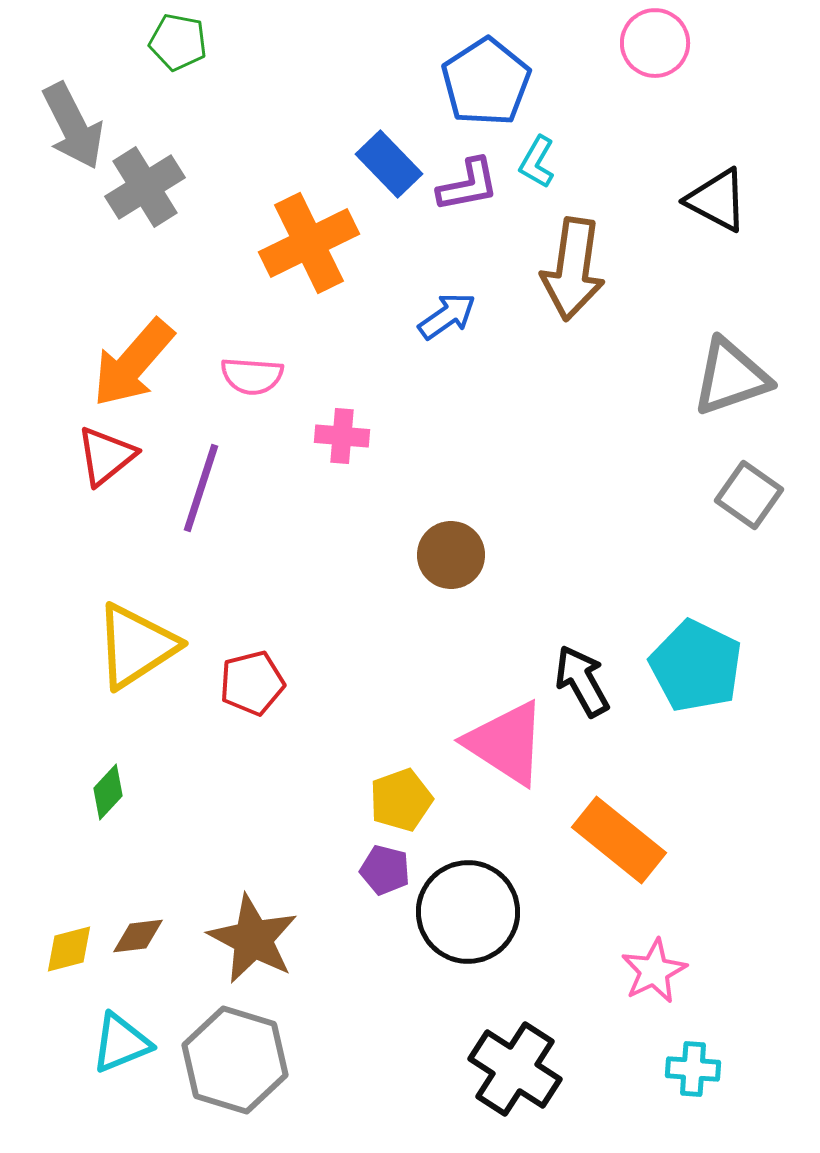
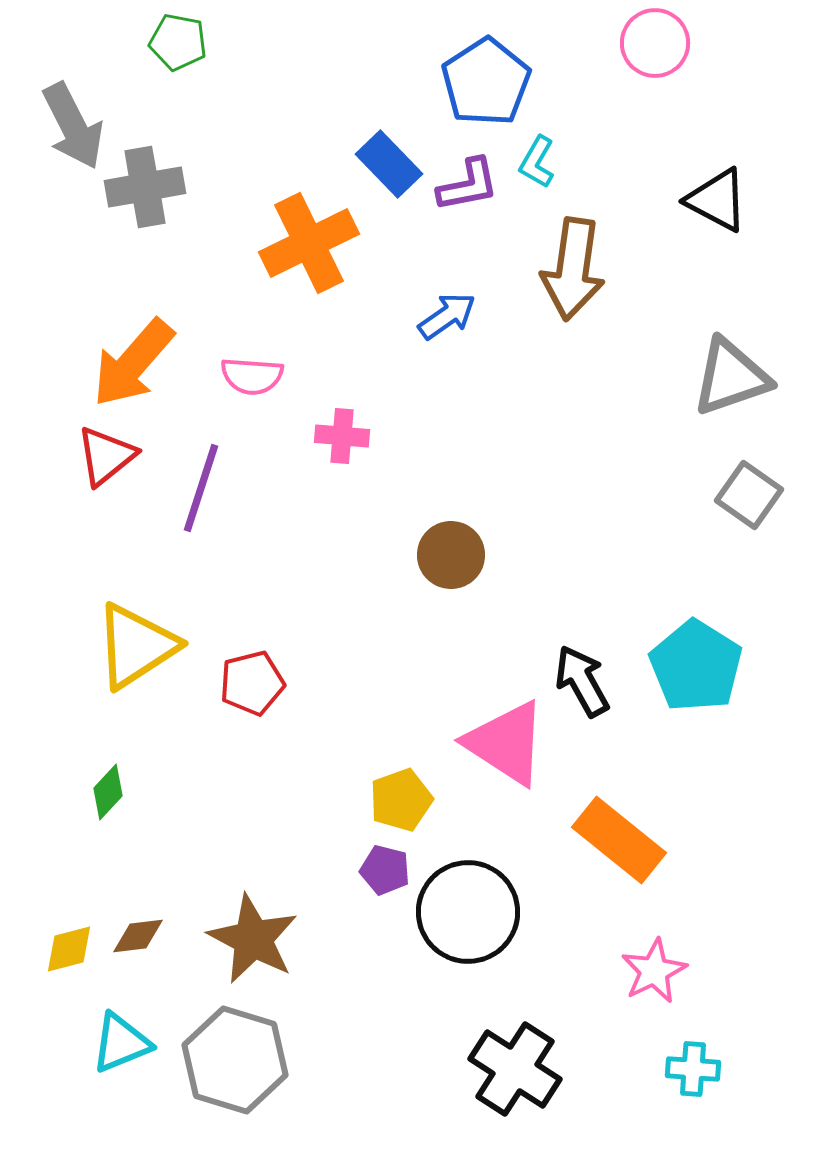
gray cross: rotated 22 degrees clockwise
cyan pentagon: rotated 6 degrees clockwise
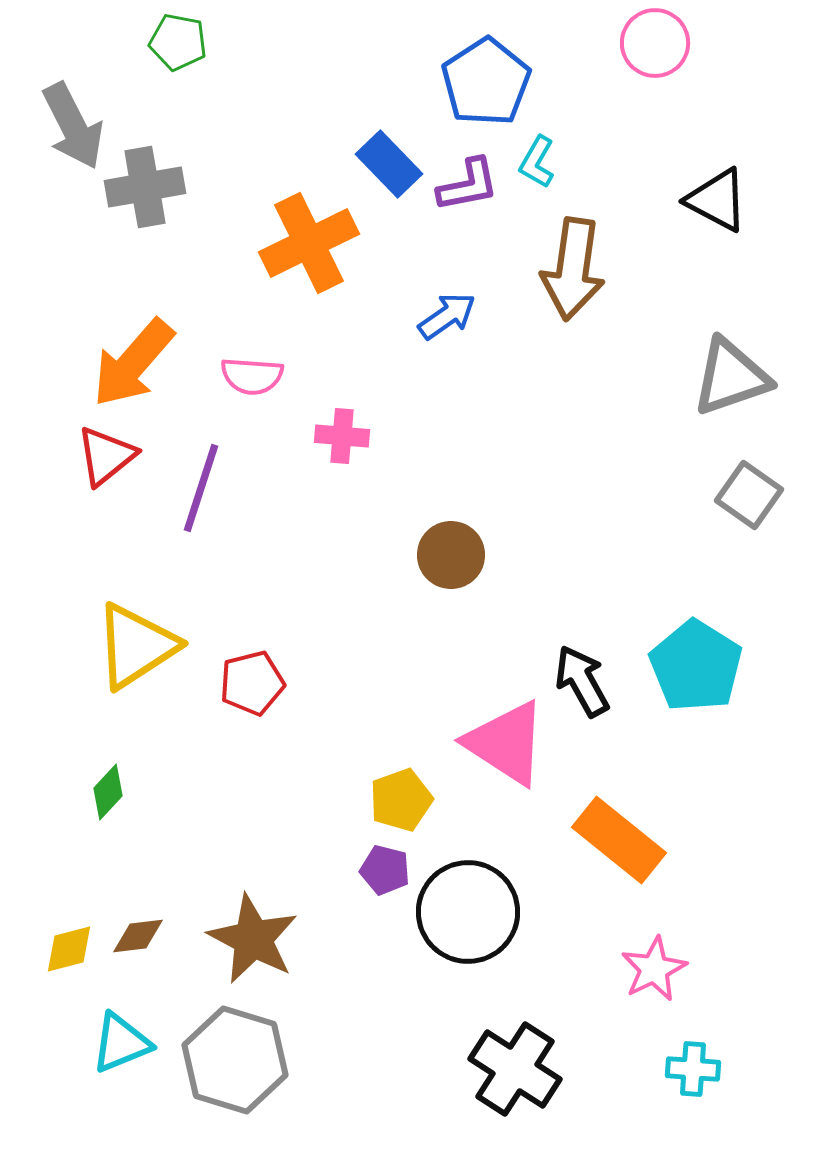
pink star: moved 2 px up
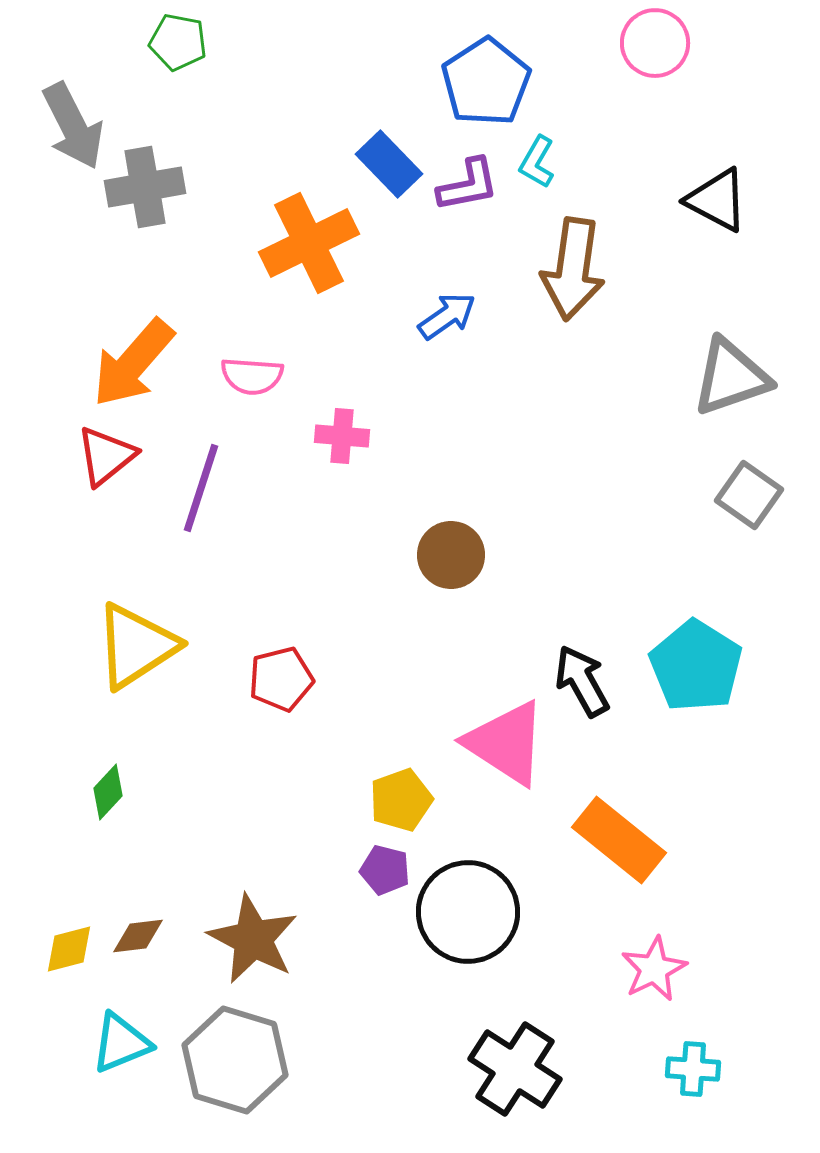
red pentagon: moved 29 px right, 4 px up
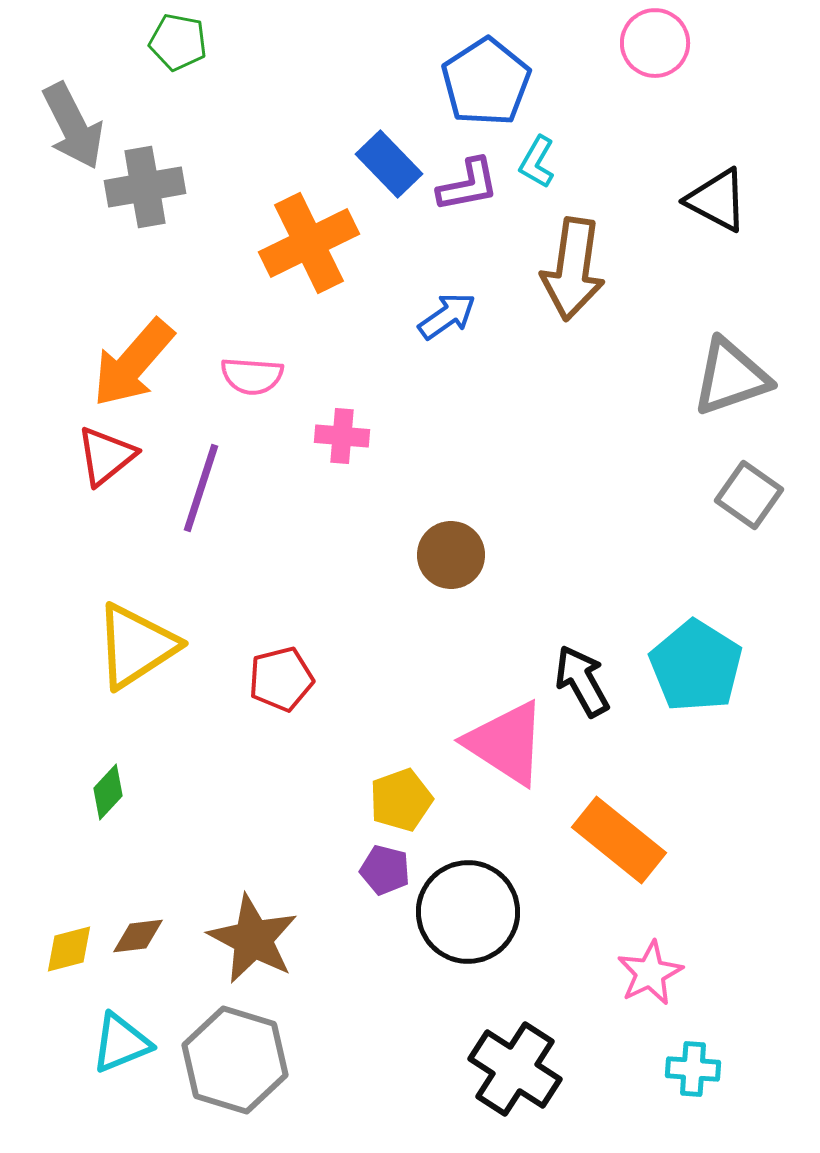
pink star: moved 4 px left, 4 px down
